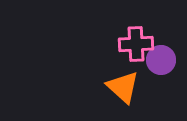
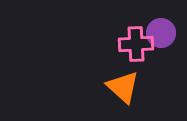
purple circle: moved 27 px up
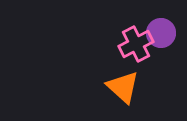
pink cross: rotated 24 degrees counterclockwise
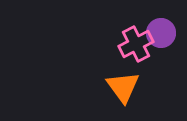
orange triangle: rotated 12 degrees clockwise
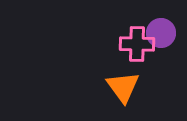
pink cross: moved 1 px right; rotated 28 degrees clockwise
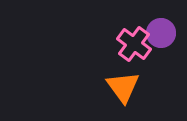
pink cross: moved 3 px left; rotated 36 degrees clockwise
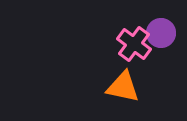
orange triangle: rotated 42 degrees counterclockwise
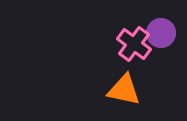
orange triangle: moved 1 px right, 3 px down
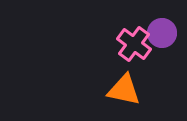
purple circle: moved 1 px right
